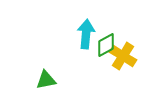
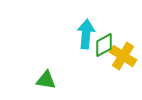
green diamond: moved 2 px left
green triangle: rotated 20 degrees clockwise
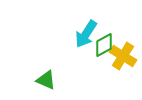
cyan arrow: rotated 152 degrees counterclockwise
green triangle: rotated 15 degrees clockwise
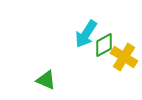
yellow cross: moved 1 px right, 1 px down
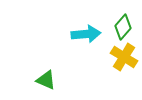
cyan arrow: rotated 128 degrees counterclockwise
green diamond: moved 19 px right, 18 px up; rotated 20 degrees counterclockwise
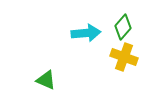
cyan arrow: moved 1 px up
yellow cross: rotated 12 degrees counterclockwise
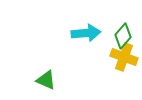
green diamond: moved 9 px down
